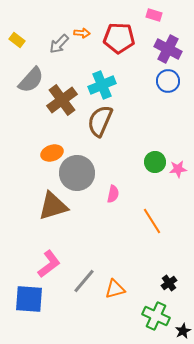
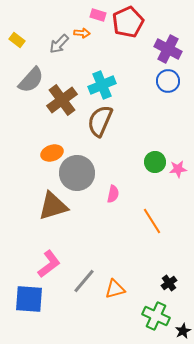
pink rectangle: moved 56 px left
red pentagon: moved 9 px right, 16 px up; rotated 28 degrees counterclockwise
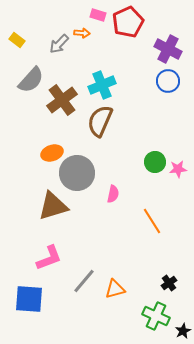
pink L-shape: moved 6 px up; rotated 16 degrees clockwise
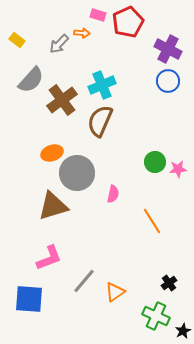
orange triangle: moved 3 px down; rotated 20 degrees counterclockwise
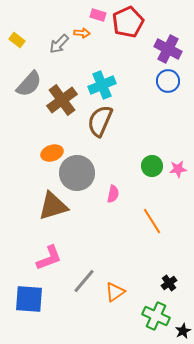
gray semicircle: moved 2 px left, 4 px down
green circle: moved 3 px left, 4 px down
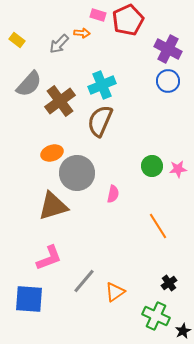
red pentagon: moved 2 px up
brown cross: moved 2 px left, 1 px down
orange line: moved 6 px right, 5 px down
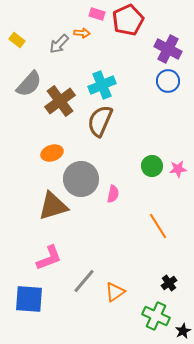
pink rectangle: moved 1 px left, 1 px up
gray circle: moved 4 px right, 6 px down
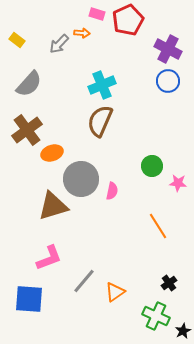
brown cross: moved 33 px left, 29 px down
pink star: moved 14 px down; rotated 12 degrees clockwise
pink semicircle: moved 1 px left, 3 px up
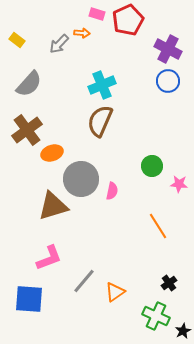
pink star: moved 1 px right, 1 px down
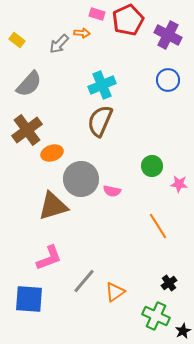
purple cross: moved 14 px up
blue circle: moved 1 px up
pink semicircle: rotated 90 degrees clockwise
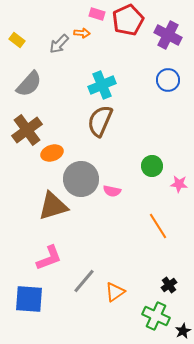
black cross: moved 2 px down
